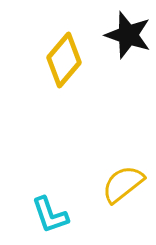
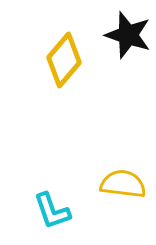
yellow semicircle: rotated 45 degrees clockwise
cyan L-shape: moved 2 px right, 4 px up
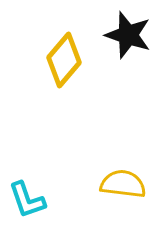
cyan L-shape: moved 25 px left, 11 px up
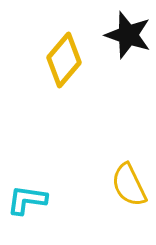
yellow semicircle: moved 6 px right, 1 px down; rotated 123 degrees counterclockwise
cyan L-shape: rotated 117 degrees clockwise
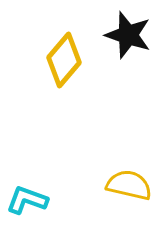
yellow semicircle: rotated 129 degrees clockwise
cyan L-shape: rotated 12 degrees clockwise
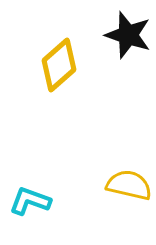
yellow diamond: moved 5 px left, 5 px down; rotated 8 degrees clockwise
cyan L-shape: moved 3 px right, 1 px down
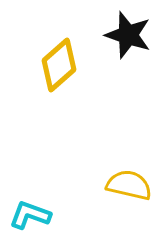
cyan L-shape: moved 14 px down
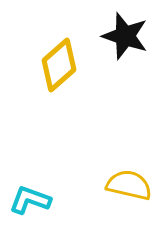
black star: moved 3 px left, 1 px down
cyan L-shape: moved 15 px up
